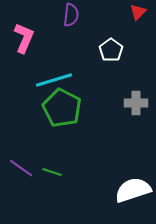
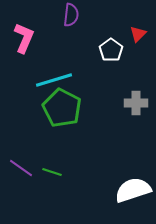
red triangle: moved 22 px down
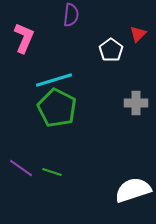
green pentagon: moved 5 px left
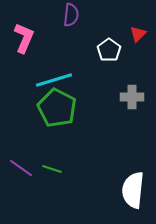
white pentagon: moved 2 px left
gray cross: moved 4 px left, 6 px up
green line: moved 3 px up
white semicircle: rotated 66 degrees counterclockwise
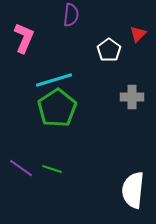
green pentagon: rotated 12 degrees clockwise
